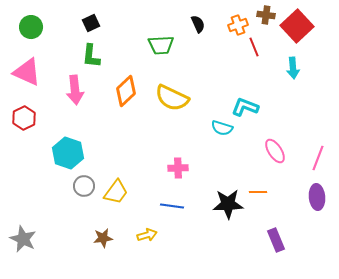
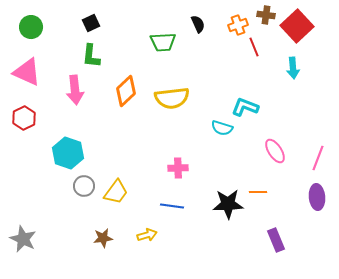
green trapezoid: moved 2 px right, 3 px up
yellow semicircle: rotated 32 degrees counterclockwise
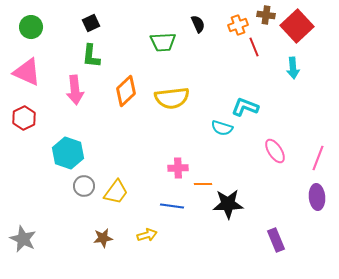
orange line: moved 55 px left, 8 px up
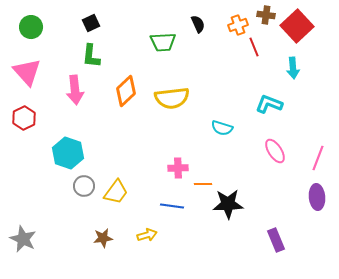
pink triangle: rotated 24 degrees clockwise
cyan L-shape: moved 24 px right, 3 px up
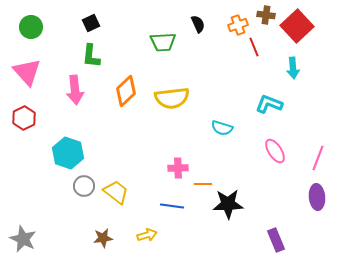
yellow trapezoid: rotated 88 degrees counterclockwise
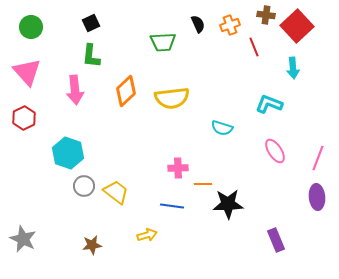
orange cross: moved 8 px left
brown star: moved 11 px left, 7 px down
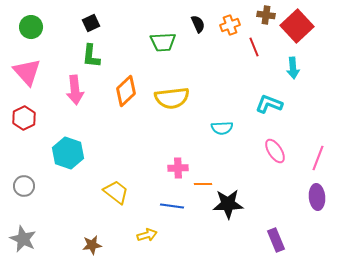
cyan semicircle: rotated 20 degrees counterclockwise
gray circle: moved 60 px left
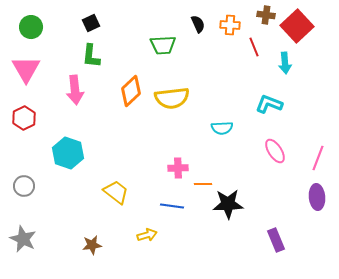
orange cross: rotated 24 degrees clockwise
green trapezoid: moved 3 px down
cyan arrow: moved 8 px left, 5 px up
pink triangle: moved 1 px left, 3 px up; rotated 12 degrees clockwise
orange diamond: moved 5 px right
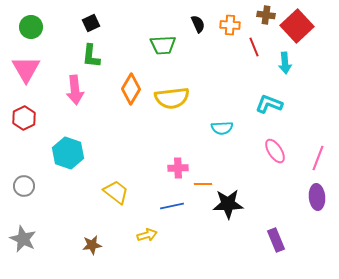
orange diamond: moved 2 px up; rotated 16 degrees counterclockwise
blue line: rotated 20 degrees counterclockwise
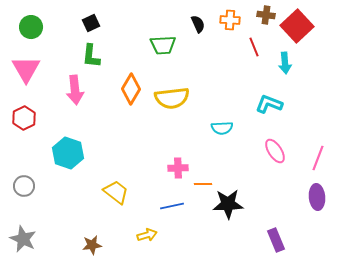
orange cross: moved 5 px up
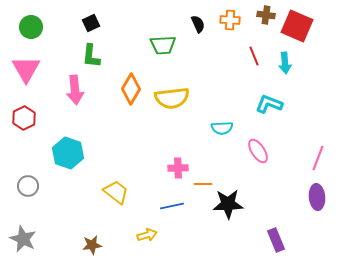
red square: rotated 24 degrees counterclockwise
red line: moved 9 px down
pink ellipse: moved 17 px left
gray circle: moved 4 px right
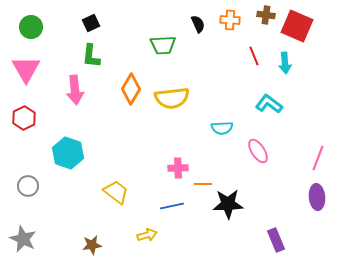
cyan L-shape: rotated 16 degrees clockwise
